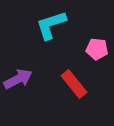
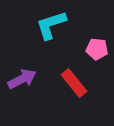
purple arrow: moved 4 px right
red rectangle: moved 1 px up
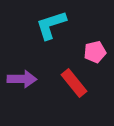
pink pentagon: moved 2 px left, 3 px down; rotated 20 degrees counterclockwise
purple arrow: rotated 28 degrees clockwise
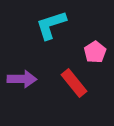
pink pentagon: rotated 20 degrees counterclockwise
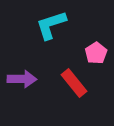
pink pentagon: moved 1 px right, 1 px down
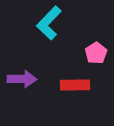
cyan L-shape: moved 2 px left, 2 px up; rotated 28 degrees counterclockwise
red rectangle: moved 1 px right, 2 px down; rotated 52 degrees counterclockwise
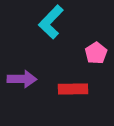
cyan L-shape: moved 2 px right, 1 px up
red rectangle: moved 2 px left, 4 px down
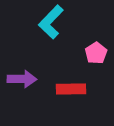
red rectangle: moved 2 px left
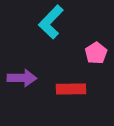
purple arrow: moved 1 px up
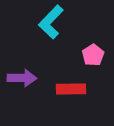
pink pentagon: moved 3 px left, 2 px down
